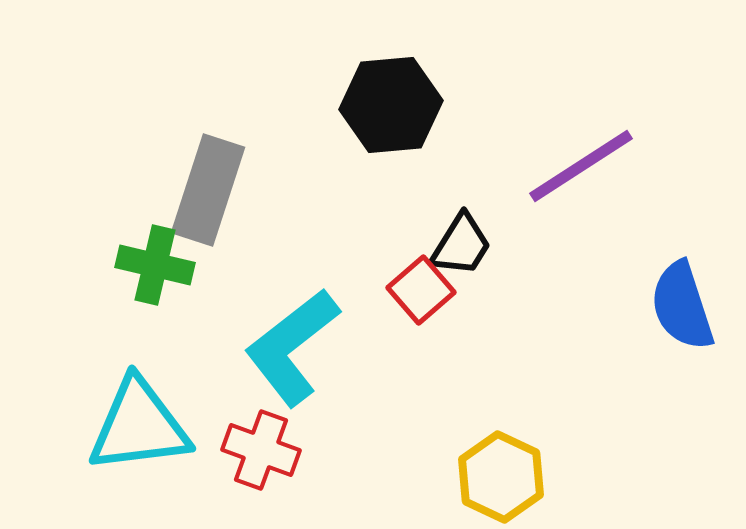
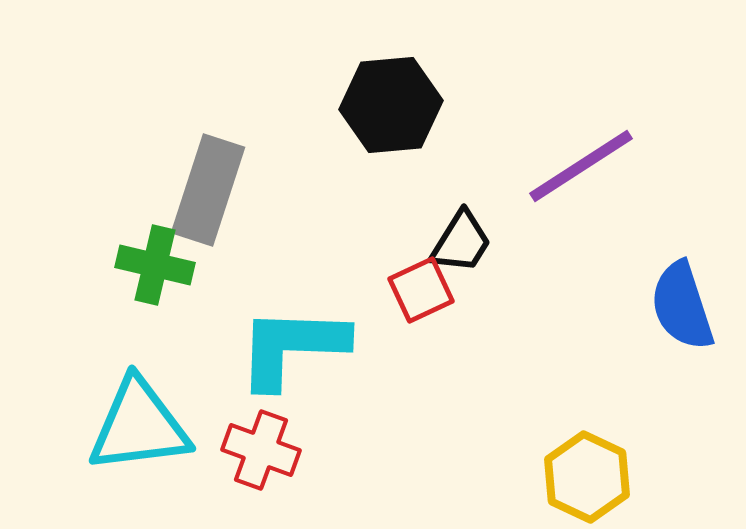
black trapezoid: moved 3 px up
red square: rotated 16 degrees clockwise
cyan L-shape: rotated 40 degrees clockwise
yellow hexagon: moved 86 px right
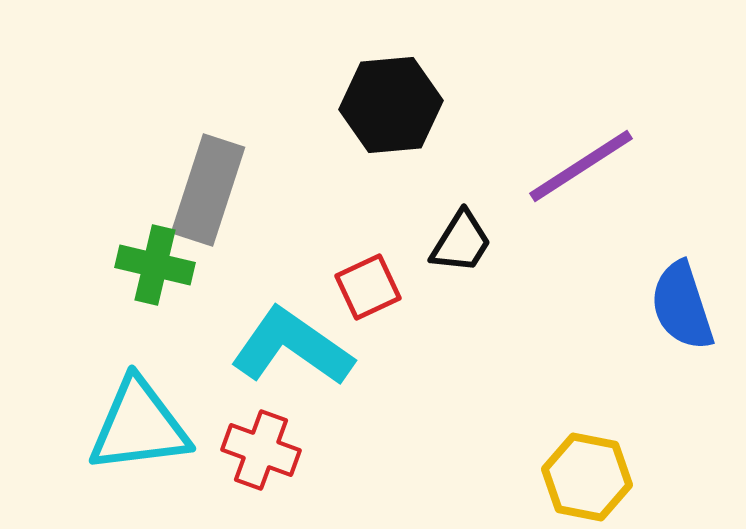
red square: moved 53 px left, 3 px up
cyan L-shape: rotated 33 degrees clockwise
yellow hexagon: rotated 14 degrees counterclockwise
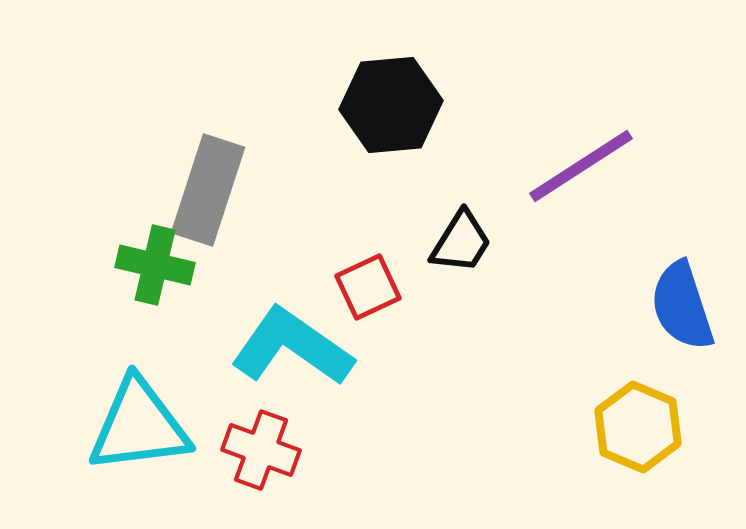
yellow hexagon: moved 51 px right, 50 px up; rotated 12 degrees clockwise
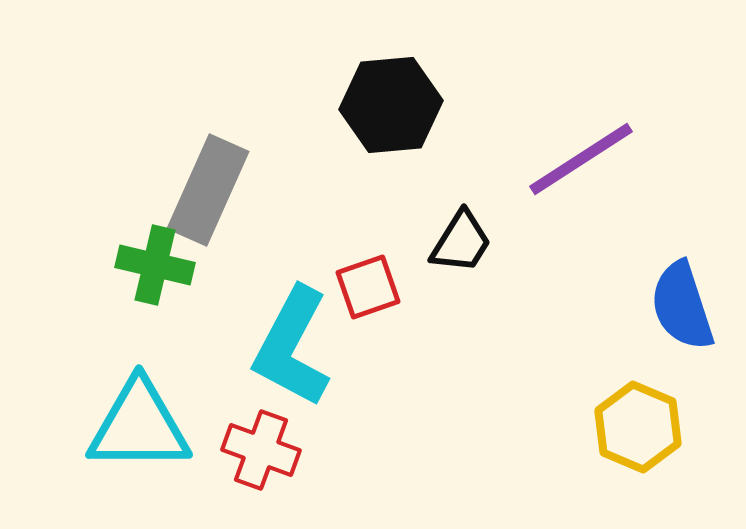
purple line: moved 7 px up
gray rectangle: rotated 6 degrees clockwise
red square: rotated 6 degrees clockwise
cyan L-shape: rotated 97 degrees counterclockwise
cyan triangle: rotated 7 degrees clockwise
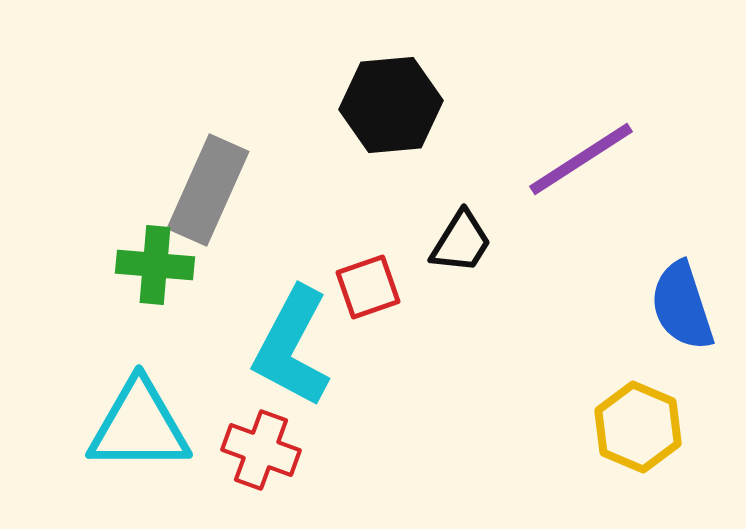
green cross: rotated 8 degrees counterclockwise
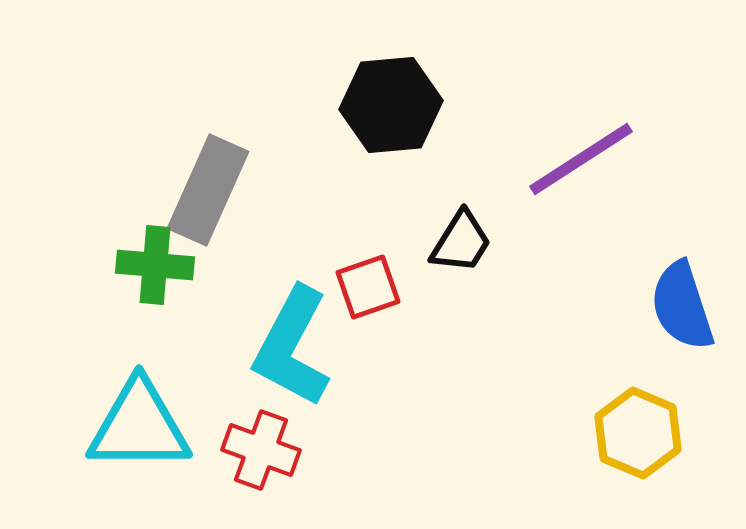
yellow hexagon: moved 6 px down
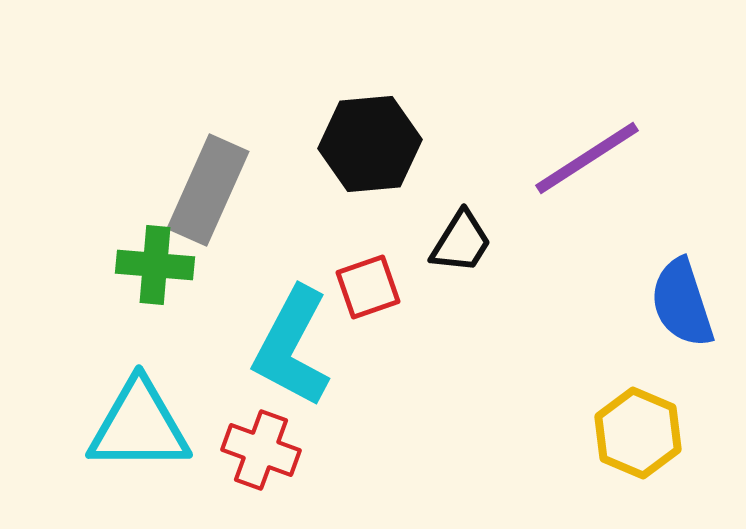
black hexagon: moved 21 px left, 39 px down
purple line: moved 6 px right, 1 px up
blue semicircle: moved 3 px up
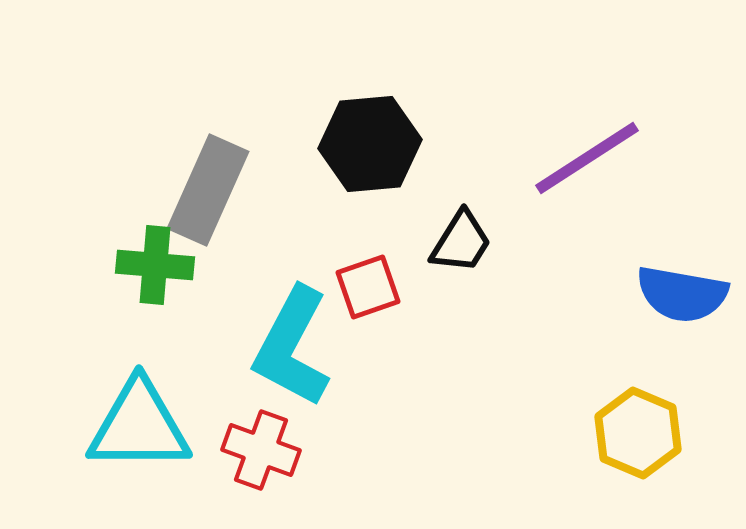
blue semicircle: moved 9 px up; rotated 62 degrees counterclockwise
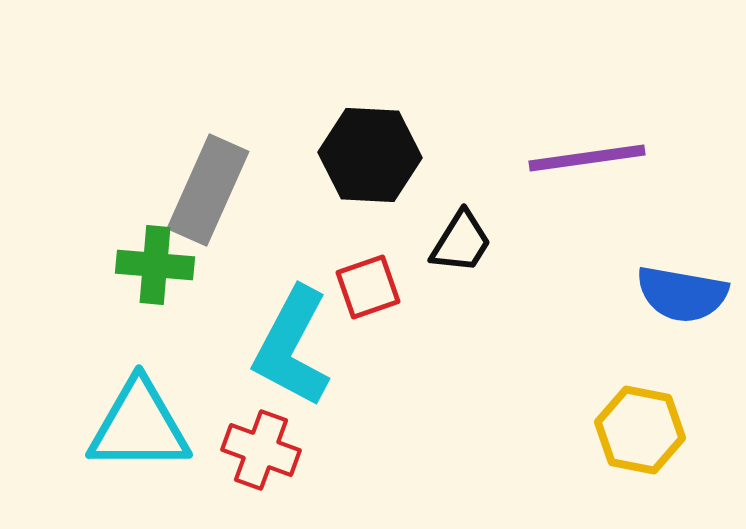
black hexagon: moved 11 px down; rotated 8 degrees clockwise
purple line: rotated 25 degrees clockwise
yellow hexagon: moved 2 px right, 3 px up; rotated 12 degrees counterclockwise
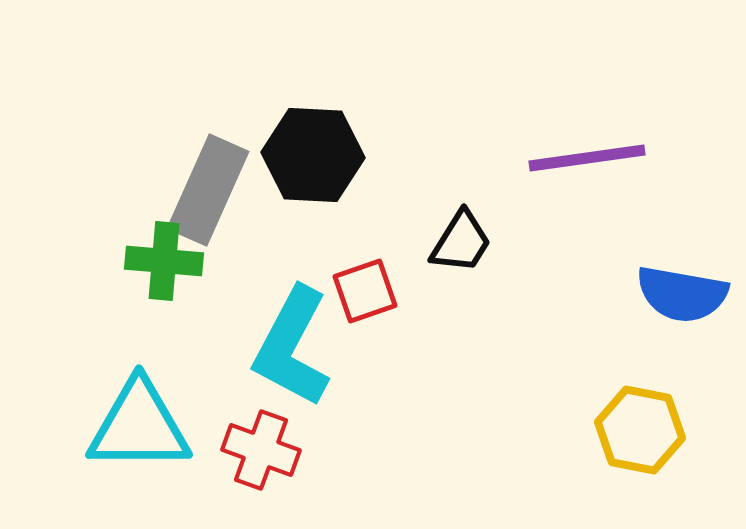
black hexagon: moved 57 px left
green cross: moved 9 px right, 4 px up
red square: moved 3 px left, 4 px down
